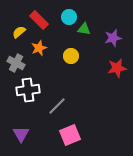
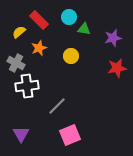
white cross: moved 1 px left, 4 px up
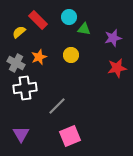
red rectangle: moved 1 px left
orange star: moved 9 px down
yellow circle: moved 1 px up
white cross: moved 2 px left, 2 px down
pink square: moved 1 px down
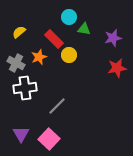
red rectangle: moved 16 px right, 19 px down
yellow circle: moved 2 px left
pink square: moved 21 px left, 3 px down; rotated 25 degrees counterclockwise
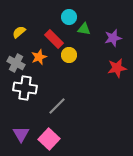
white cross: rotated 15 degrees clockwise
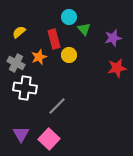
green triangle: rotated 40 degrees clockwise
red rectangle: rotated 30 degrees clockwise
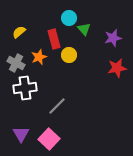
cyan circle: moved 1 px down
white cross: rotated 15 degrees counterclockwise
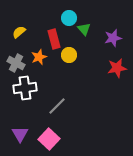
purple triangle: moved 1 px left
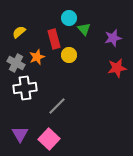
orange star: moved 2 px left
